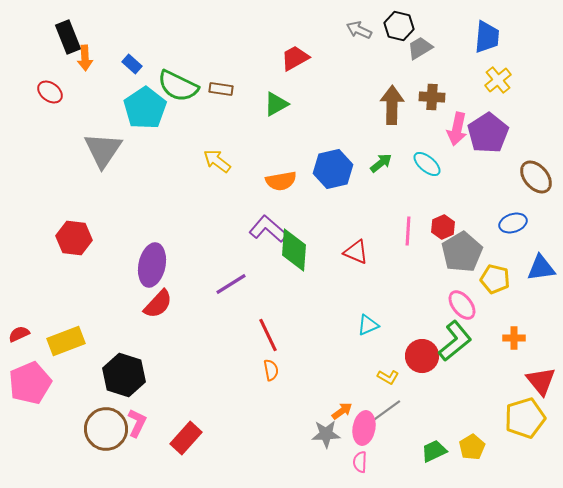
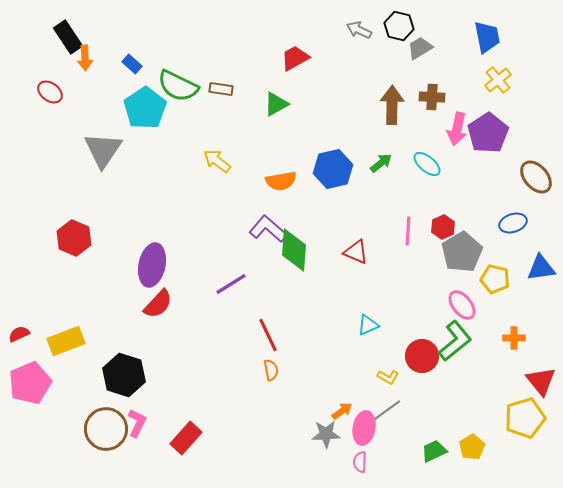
black rectangle at (68, 37): rotated 12 degrees counterclockwise
blue trapezoid at (487, 37): rotated 16 degrees counterclockwise
red hexagon at (74, 238): rotated 16 degrees clockwise
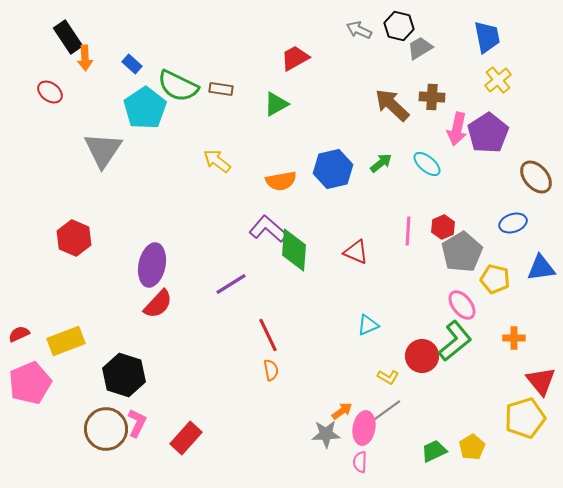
brown arrow at (392, 105): rotated 48 degrees counterclockwise
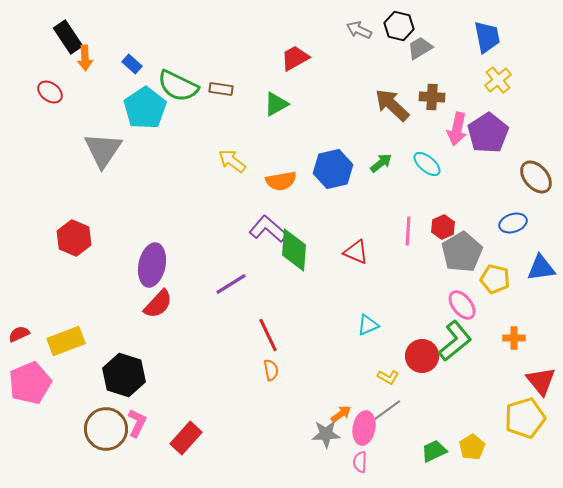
yellow arrow at (217, 161): moved 15 px right
orange arrow at (342, 411): moved 1 px left, 3 px down
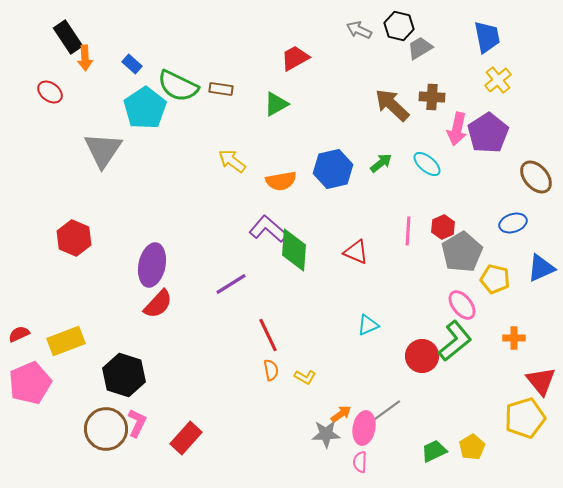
blue triangle at (541, 268): rotated 16 degrees counterclockwise
yellow L-shape at (388, 377): moved 83 px left
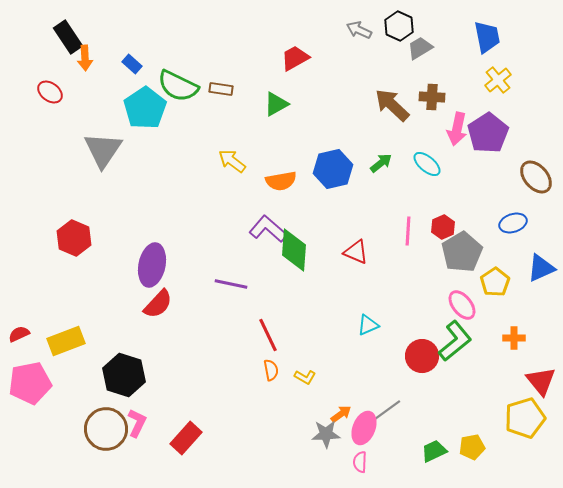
black hexagon at (399, 26): rotated 12 degrees clockwise
yellow pentagon at (495, 279): moved 3 px down; rotated 24 degrees clockwise
purple line at (231, 284): rotated 44 degrees clockwise
pink pentagon at (30, 383): rotated 12 degrees clockwise
pink ellipse at (364, 428): rotated 12 degrees clockwise
yellow pentagon at (472, 447): rotated 20 degrees clockwise
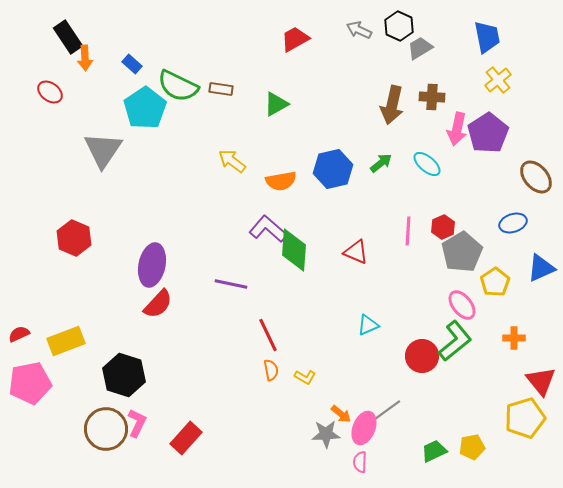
red trapezoid at (295, 58): moved 19 px up
brown arrow at (392, 105): rotated 120 degrees counterclockwise
orange arrow at (341, 414): rotated 75 degrees clockwise
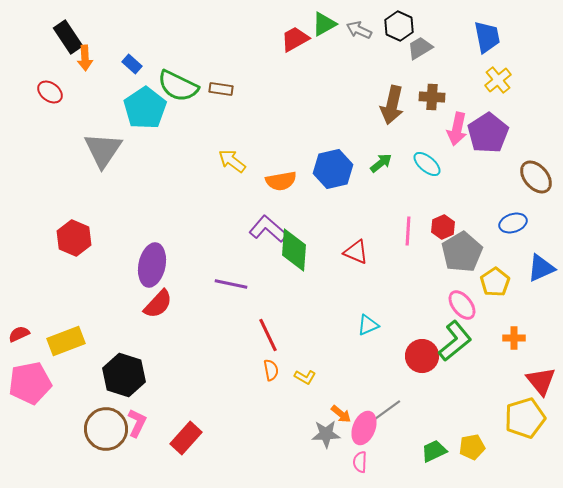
green triangle at (276, 104): moved 48 px right, 80 px up
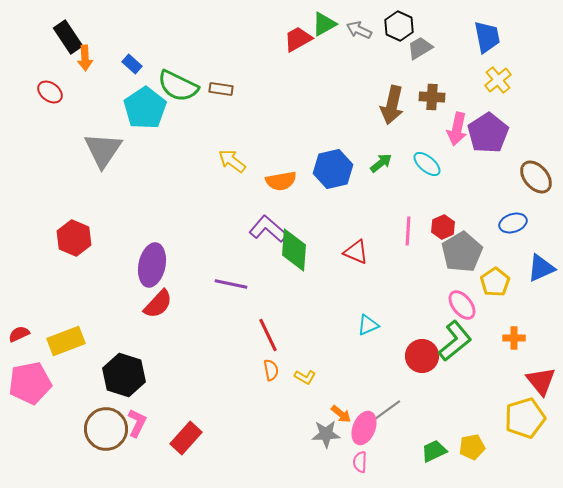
red trapezoid at (295, 39): moved 3 px right
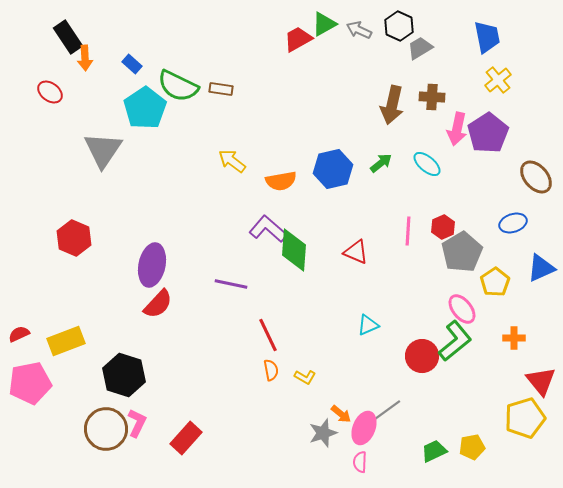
pink ellipse at (462, 305): moved 4 px down
gray star at (326, 434): moved 3 px left, 1 px up; rotated 16 degrees counterclockwise
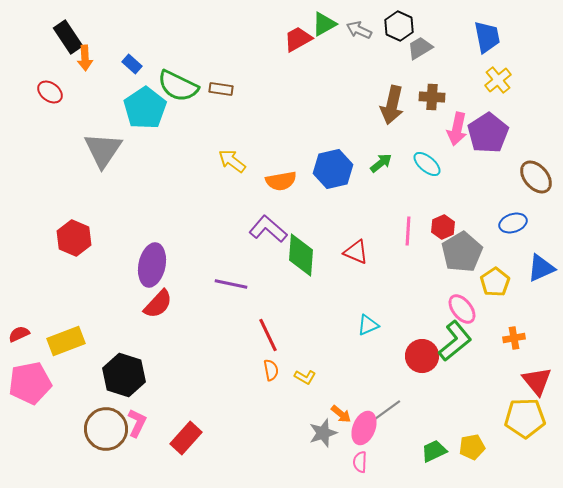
green diamond at (294, 250): moved 7 px right, 5 px down
orange cross at (514, 338): rotated 10 degrees counterclockwise
red triangle at (541, 381): moved 4 px left
yellow pentagon at (525, 418): rotated 15 degrees clockwise
